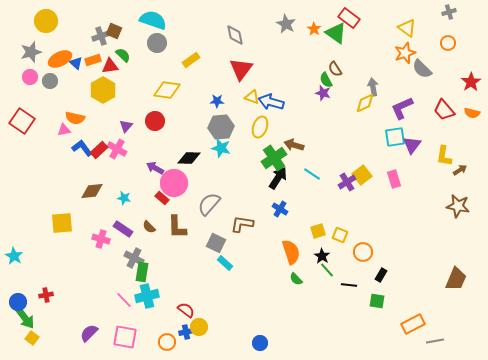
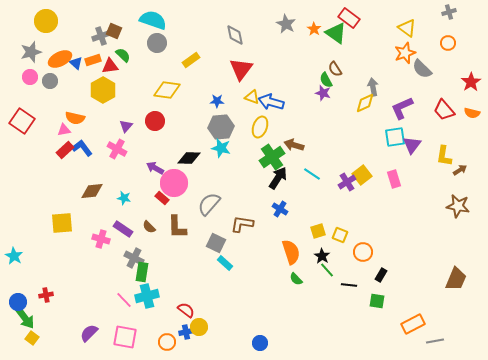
red rectangle at (99, 150): moved 34 px left
green cross at (274, 158): moved 2 px left, 1 px up
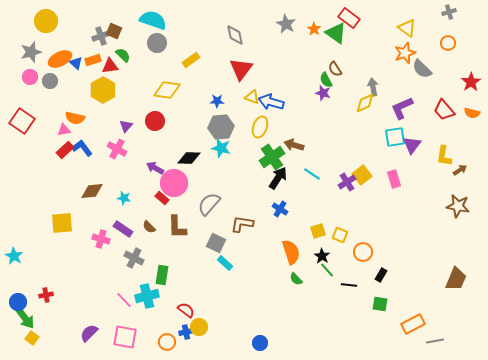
green rectangle at (142, 272): moved 20 px right, 3 px down
green square at (377, 301): moved 3 px right, 3 px down
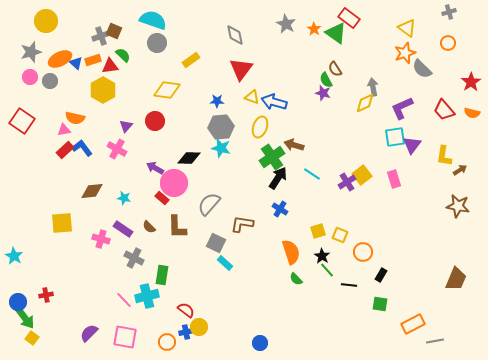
blue arrow at (271, 102): moved 3 px right
